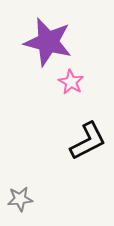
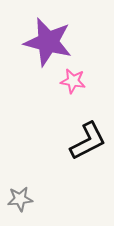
pink star: moved 2 px right, 1 px up; rotated 20 degrees counterclockwise
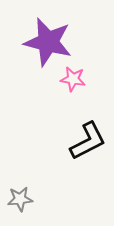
pink star: moved 2 px up
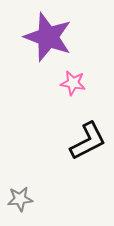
purple star: moved 5 px up; rotated 6 degrees clockwise
pink star: moved 4 px down
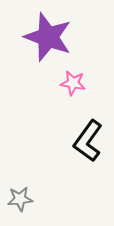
black L-shape: rotated 153 degrees clockwise
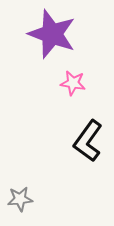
purple star: moved 4 px right, 3 px up
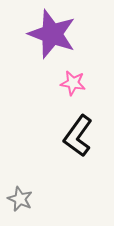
black L-shape: moved 10 px left, 5 px up
gray star: rotated 30 degrees clockwise
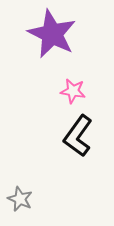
purple star: rotated 6 degrees clockwise
pink star: moved 8 px down
